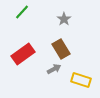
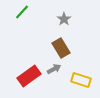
brown rectangle: moved 1 px up
red rectangle: moved 6 px right, 22 px down
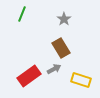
green line: moved 2 px down; rotated 21 degrees counterclockwise
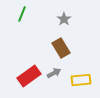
gray arrow: moved 4 px down
yellow rectangle: rotated 24 degrees counterclockwise
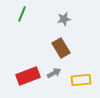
gray star: rotated 24 degrees clockwise
red rectangle: moved 1 px left; rotated 15 degrees clockwise
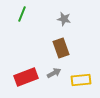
gray star: rotated 24 degrees clockwise
brown rectangle: rotated 12 degrees clockwise
red rectangle: moved 2 px left, 1 px down
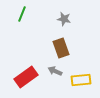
gray arrow: moved 1 px right, 2 px up; rotated 128 degrees counterclockwise
red rectangle: rotated 15 degrees counterclockwise
